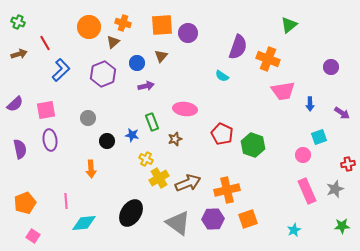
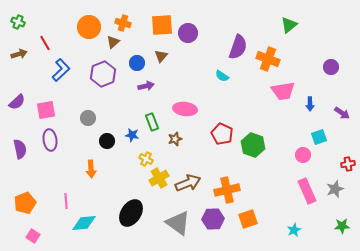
purple semicircle at (15, 104): moved 2 px right, 2 px up
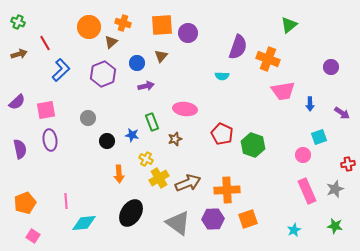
brown triangle at (113, 42): moved 2 px left
cyan semicircle at (222, 76): rotated 32 degrees counterclockwise
orange arrow at (91, 169): moved 28 px right, 5 px down
orange cross at (227, 190): rotated 10 degrees clockwise
green star at (342, 226): moved 7 px left; rotated 14 degrees clockwise
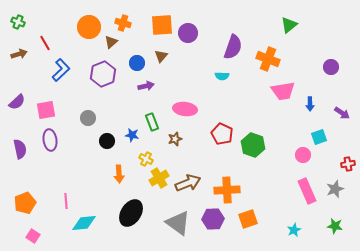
purple semicircle at (238, 47): moved 5 px left
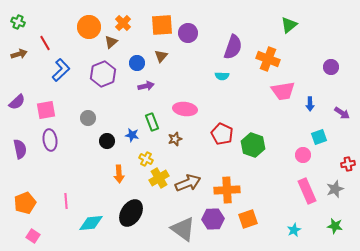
orange cross at (123, 23): rotated 28 degrees clockwise
cyan diamond at (84, 223): moved 7 px right
gray triangle at (178, 223): moved 5 px right, 6 px down
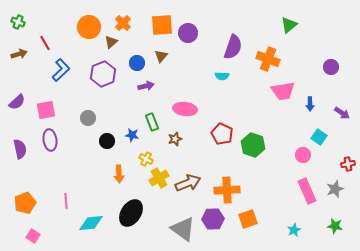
cyan square at (319, 137): rotated 35 degrees counterclockwise
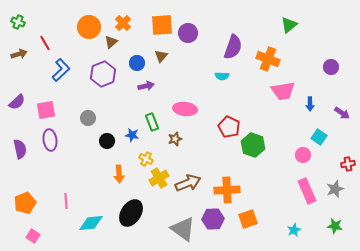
red pentagon at (222, 134): moved 7 px right, 7 px up
